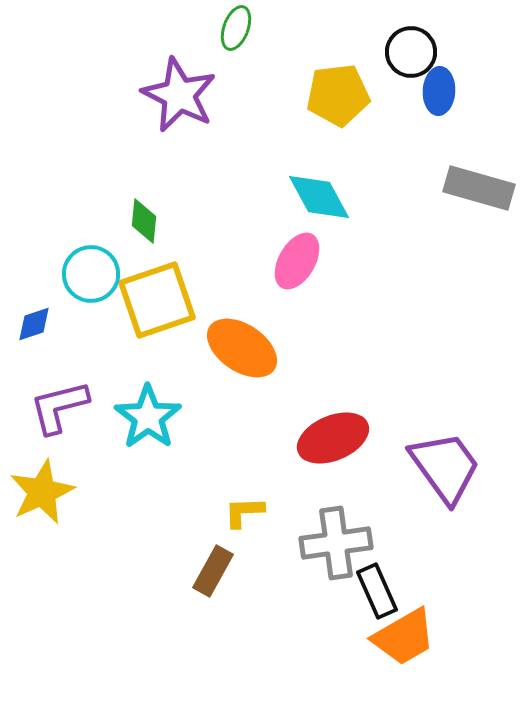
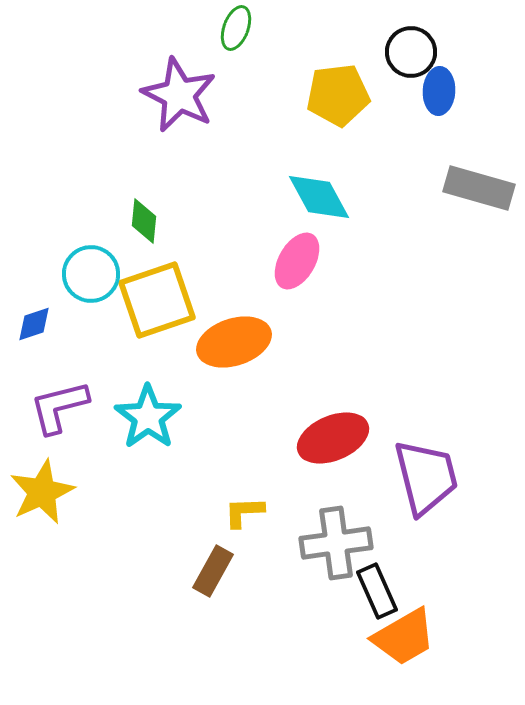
orange ellipse: moved 8 px left, 6 px up; rotated 52 degrees counterclockwise
purple trapezoid: moved 19 px left, 10 px down; rotated 22 degrees clockwise
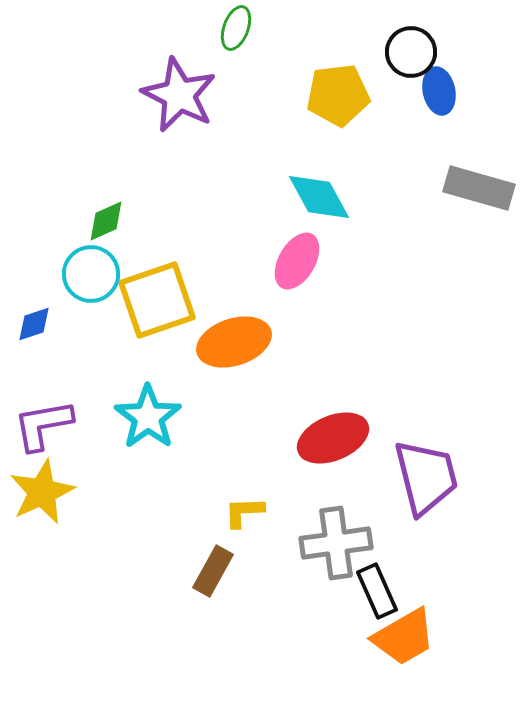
blue ellipse: rotated 15 degrees counterclockwise
green diamond: moved 38 px left; rotated 60 degrees clockwise
purple L-shape: moved 16 px left, 18 px down; rotated 4 degrees clockwise
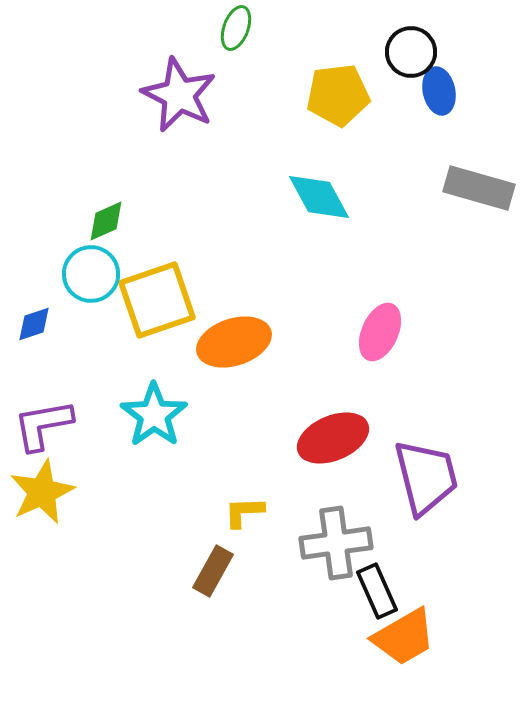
pink ellipse: moved 83 px right, 71 px down; rotated 6 degrees counterclockwise
cyan star: moved 6 px right, 2 px up
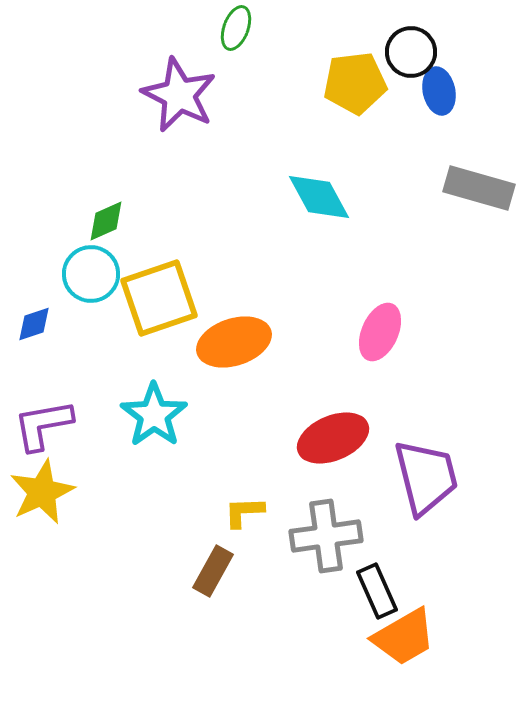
yellow pentagon: moved 17 px right, 12 px up
yellow square: moved 2 px right, 2 px up
gray cross: moved 10 px left, 7 px up
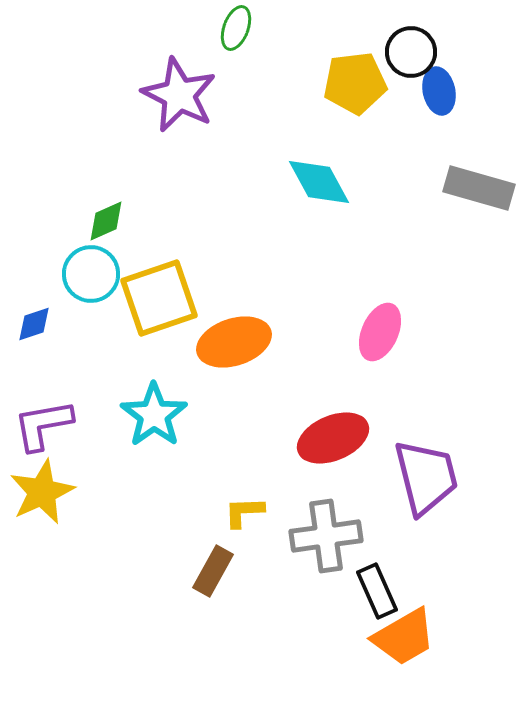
cyan diamond: moved 15 px up
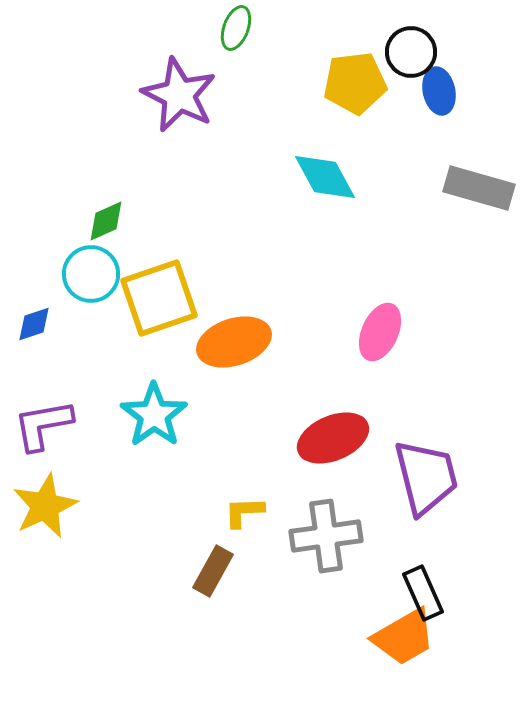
cyan diamond: moved 6 px right, 5 px up
yellow star: moved 3 px right, 14 px down
black rectangle: moved 46 px right, 2 px down
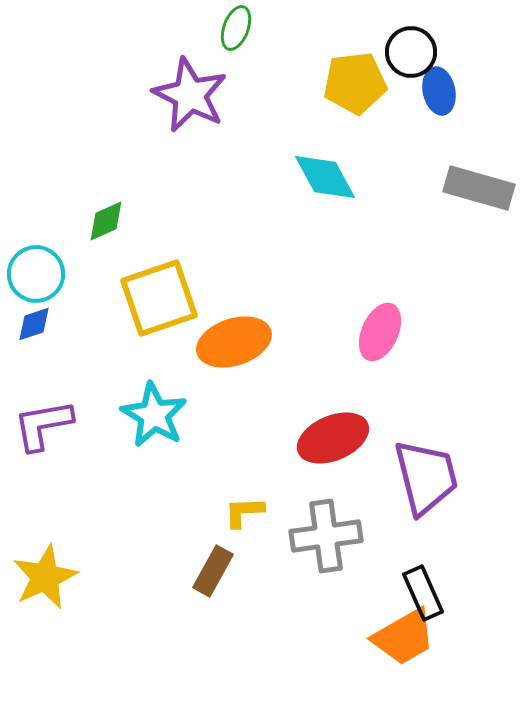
purple star: moved 11 px right
cyan circle: moved 55 px left
cyan star: rotated 6 degrees counterclockwise
yellow star: moved 71 px down
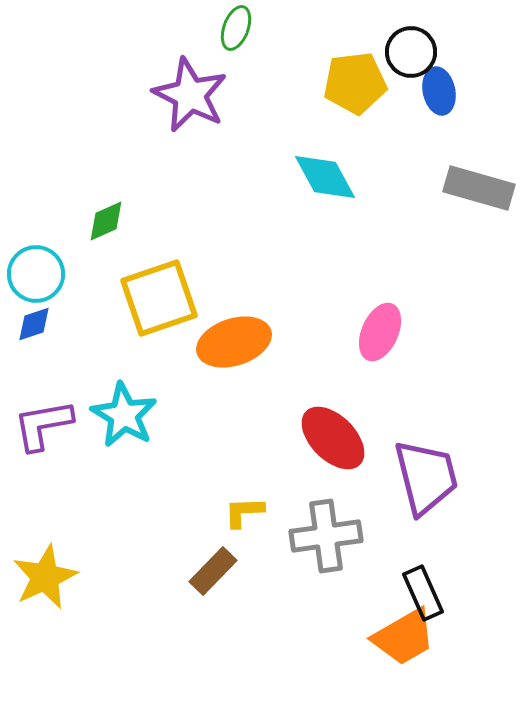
cyan star: moved 30 px left
red ellipse: rotated 68 degrees clockwise
brown rectangle: rotated 15 degrees clockwise
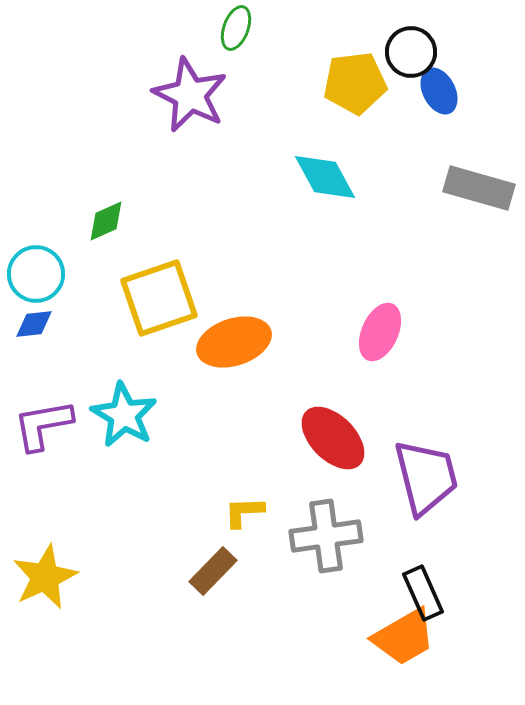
blue ellipse: rotated 15 degrees counterclockwise
blue diamond: rotated 12 degrees clockwise
